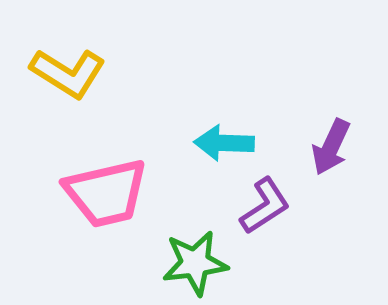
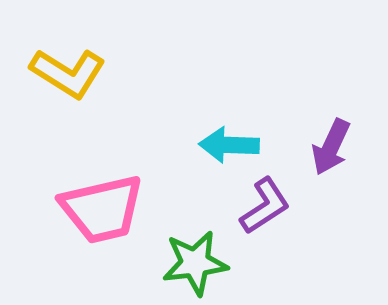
cyan arrow: moved 5 px right, 2 px down
pink trapezoid: moved 4 px left, 16 px down
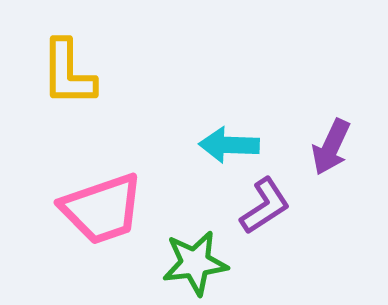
yellow L-shape: rotated 58 degrees clockwise
pink trapezoid: rotated 6 degrees counterclockwise
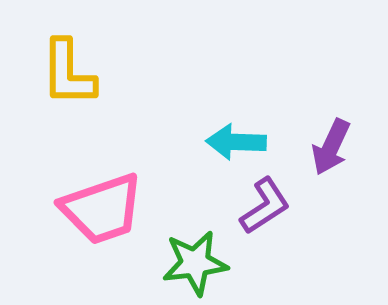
cyan arrow: moved 7 px right, 3 px up
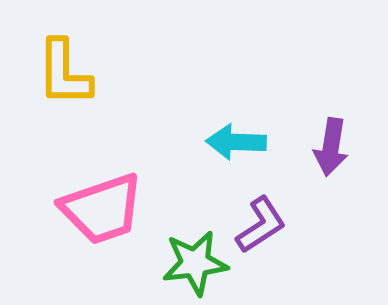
yellow L-shape: moved 4 px left
purple arrow: rotated 16 degrees counterclockwise
purple L-shape: moved 4 px left, 19 px down
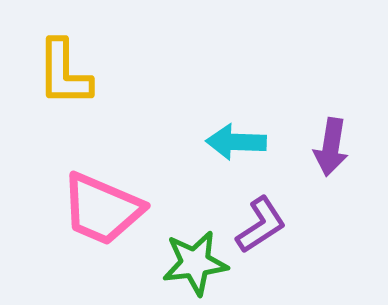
pink trapezoid: rotated 42 degrees clockwise
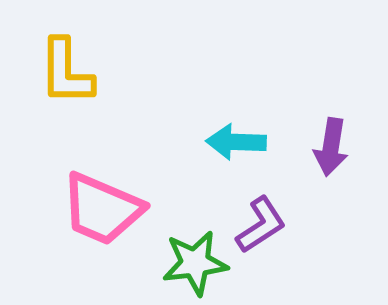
yellow L-shape: moved 2 px right, 1 px up
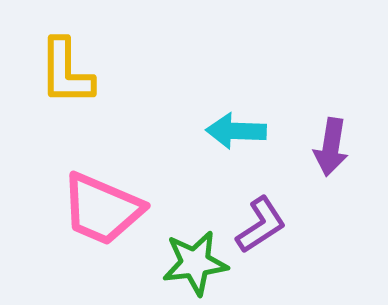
cyan arrow: moved 11 px up
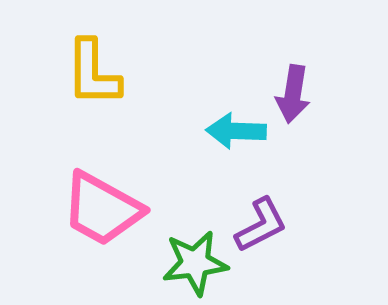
yellow L-shape: moved 27 px right, 1 px down
purple arrow: moved 38 px left, 53 px up
pink trapezoid: rotated 6 degrees clockwise
purple L-shape: rotated 6 degrees clockwise
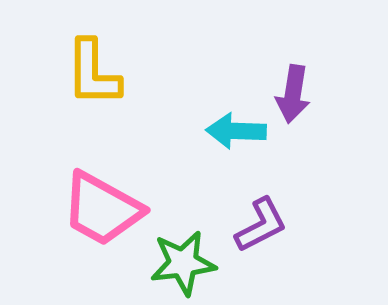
green star: moved 12 px left
